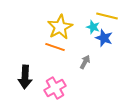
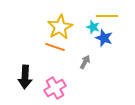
yellow line: rotated 15 degrees counterclockwise
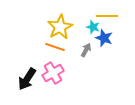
gray arrow: moved 1 px right, 12 px up
black arrow: moved 2 px right, 2 px down; rotated 30 degrees clockwise
pink cross: moved 2 px left, 15 px up
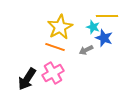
gray arrow: rotated 144 degrees counterclockwise
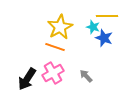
gray arrow: moved 26 px down; rotated 72 degrees clockwise
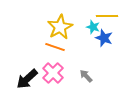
pink cross: rotated 15 degrees counterclockwise
black arrow: rotated 15 degrees clockwise
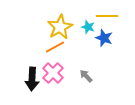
cyan star: moved 5 px left
orange line: rotated 48 degrees counterclockwise
black arrow: moved 5 px right; rotated 45 degrees counterclockwise
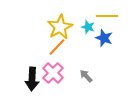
orange line: moved 2 px right; rotated 18 degrees counterclockwise
